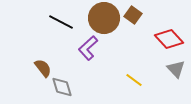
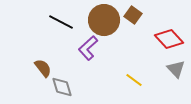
brown circle: moved 2 px down
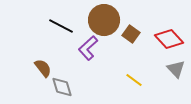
brown square: moved 2 px left, 19 px down
black line: moved 4 px down
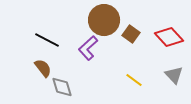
black line: moved 14 px left, 14 px down
red diamond: moved 2 px up
gray triangle: moved 2 px left, 6 px down
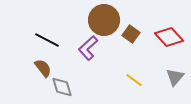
gray triangle: moved 1 px right, 2 px down; rotated 24 degrees clockwise
